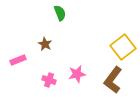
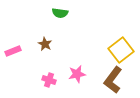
green semicircle: rotated 119 degrees clockwise
yellow square: moved 2 px left, 3 px down
pink rectangle: moved 5 px left, 9 px up
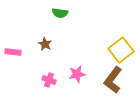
pink rectangle: moved 1 px down; rotated 28 degrees clockwise
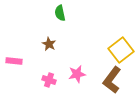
green semicircle: rotated 70 degrees clockwise
brown star: moved 4 px right
pink rectangle: moved 1 px right, 9 px down
brown L-shape: moved 1 px left
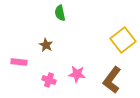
brown star: moved 3 px left, 1 px down
yellow square: moved 2 px right, 10 px up
pink rectangle: moved 5 px right, 1 px down
pink star: rotated 18 degrees clockwise
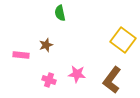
yellow square: rotated 15 degrees counterclockwise
brown star: rotated 24 degrees clockwise
pink rectangle: moved 2 px right, 7 px up
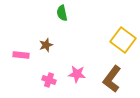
green semicircle: moved 2 px right
brown L-shape: moved 1 px up
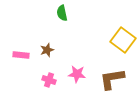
brown star: moved 1 px right, 5 px down
brown L-shape: rotated 44 degrees clockwise
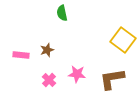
pink cross: rotated 24 degrees clockwise
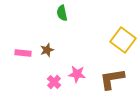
pink rectangle: moved 2 px right, 2 px up
pink cross: moved 5 px right, 2 px down
